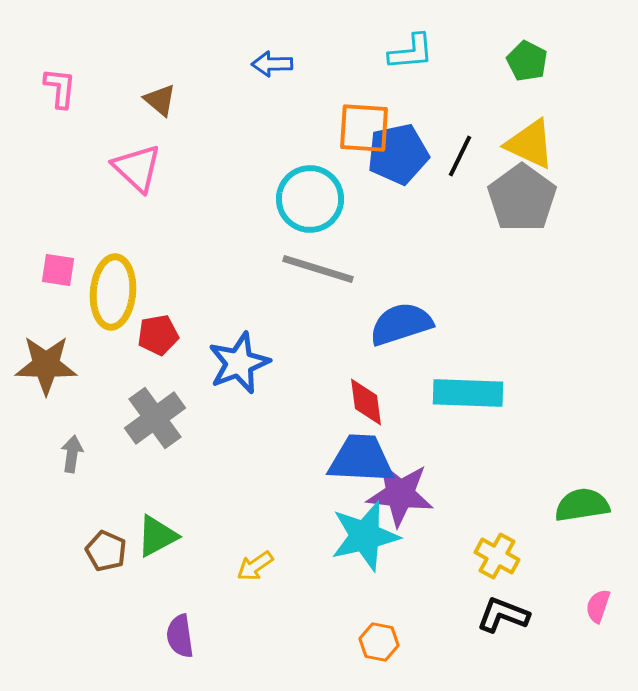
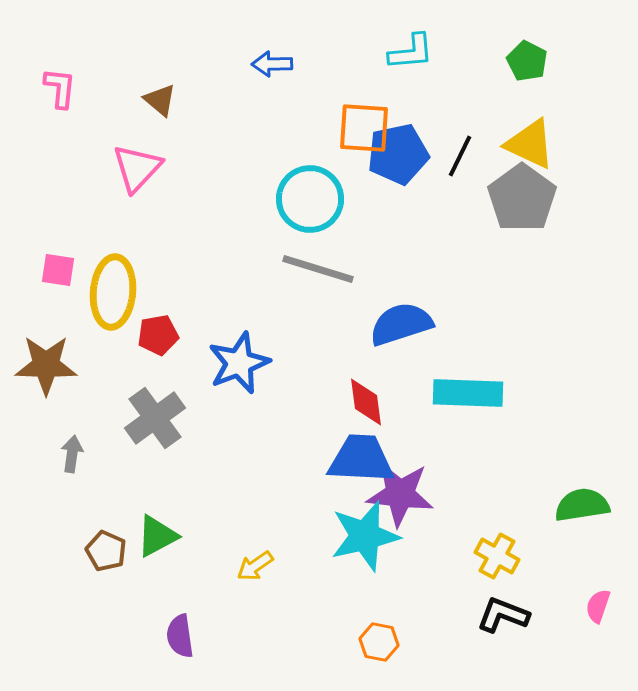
pink triangle: rotated 30 degrees clockwise
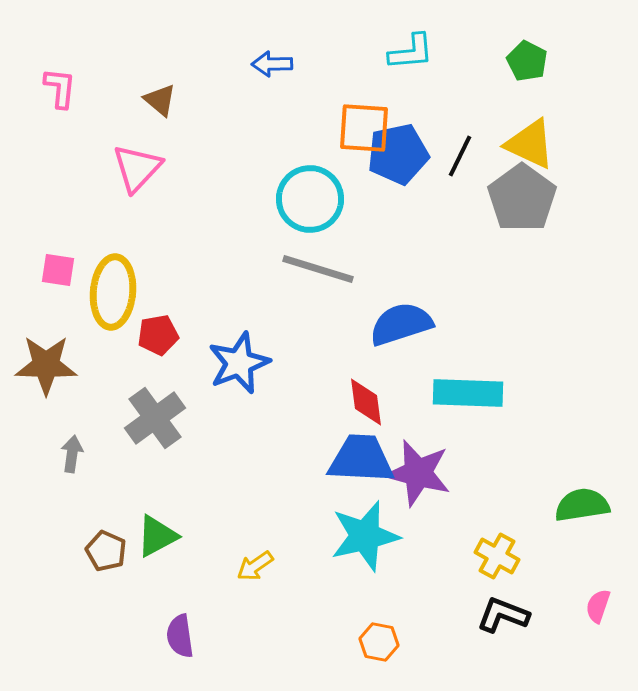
purple star: moved 18 px right, 21 px up; rotated 8 degrees clockwise
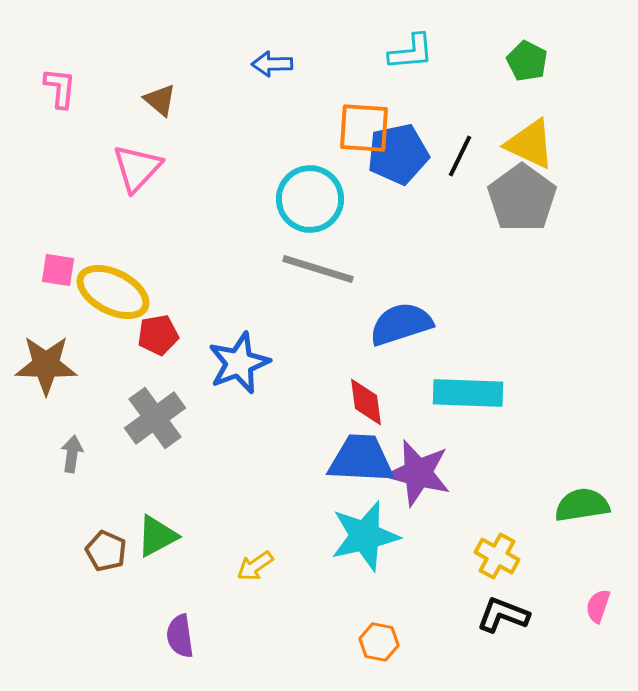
yellow ellipse: rotated 68 degrees counterclockwise
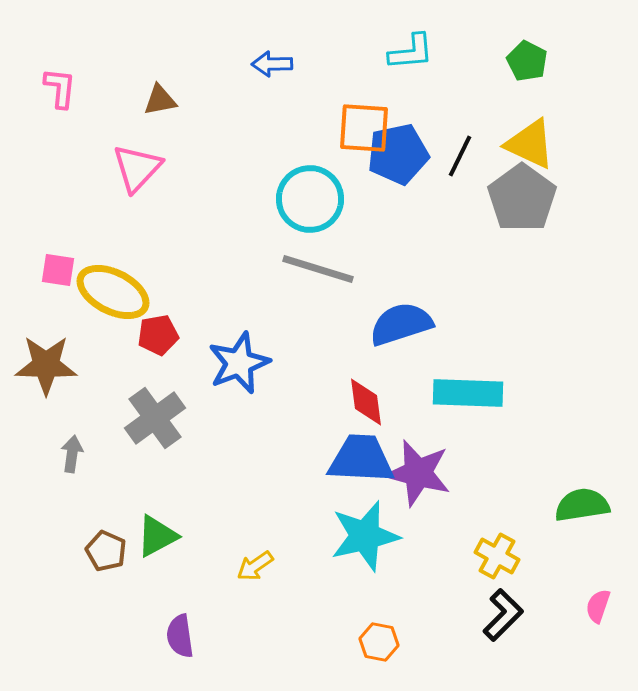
brown triangle: rotated 51 degrees counterclockwise
black L-shape: rotated 114 degrees clockwise
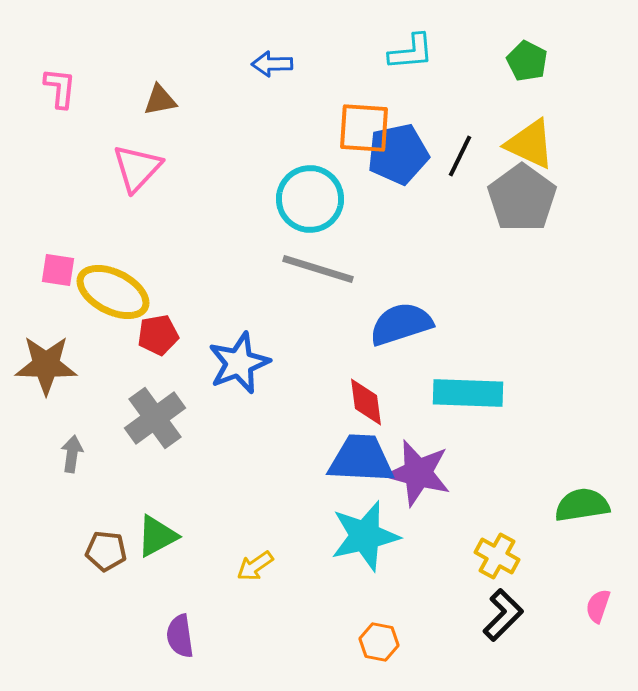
brown pentagon: rotated 18 degrees counterclockwise
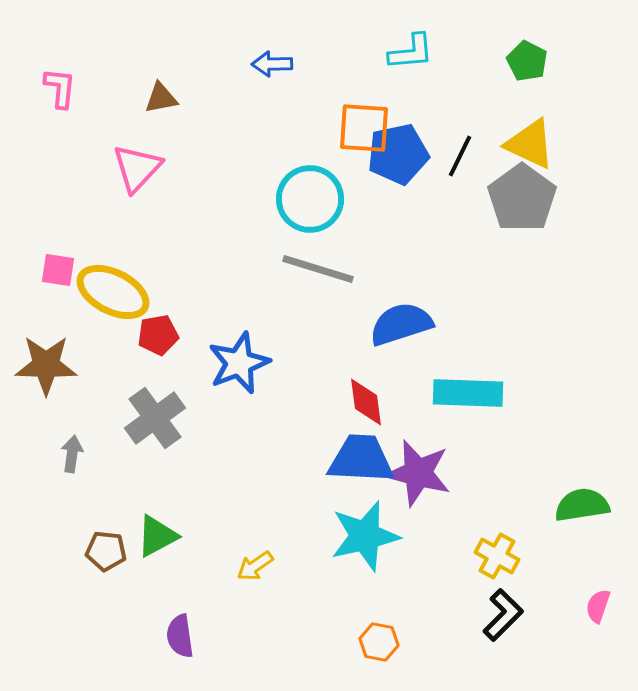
brown triangle: moved 1 px right, 2 px up
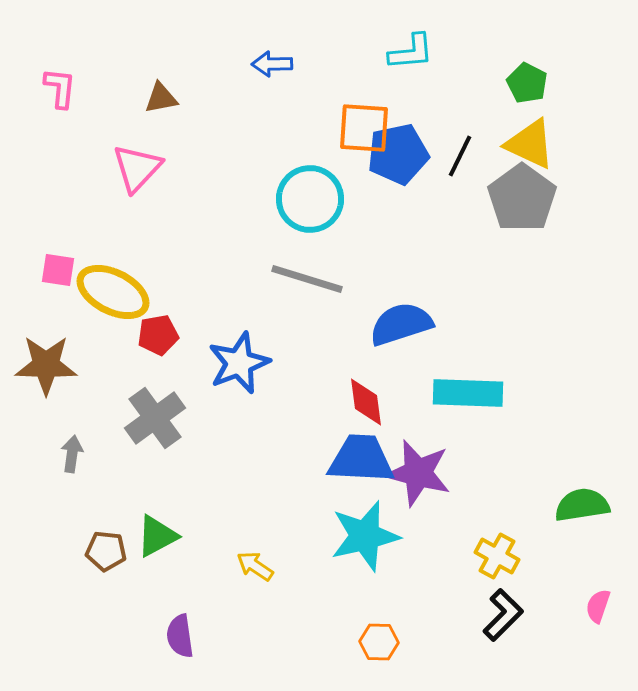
green pentagon: moved 22 px down
gray line: moved 11 px left, 10 px down
yellow arrow: rotated 69 degrees clockwise
orange hexagon: rotated 9 degrees counterclockwise
